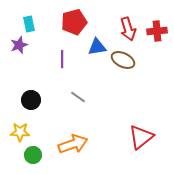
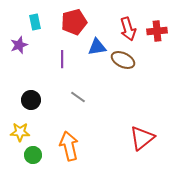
cyan rectangle: moved 6 px right, 2 px up
red triangle: moved 1 px right, 1 px down
orange arrow: moved 4 px left, 2 px down; rotated 84 degrees counterclockwise
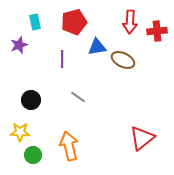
red arrow: moved 2 px right, 7 px up; rotated 20 degrees clockwise
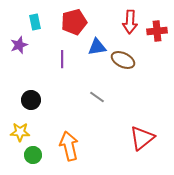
gray line: moved 19 px right
